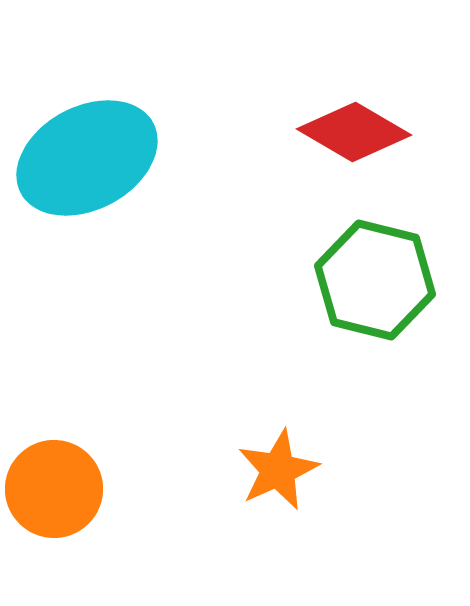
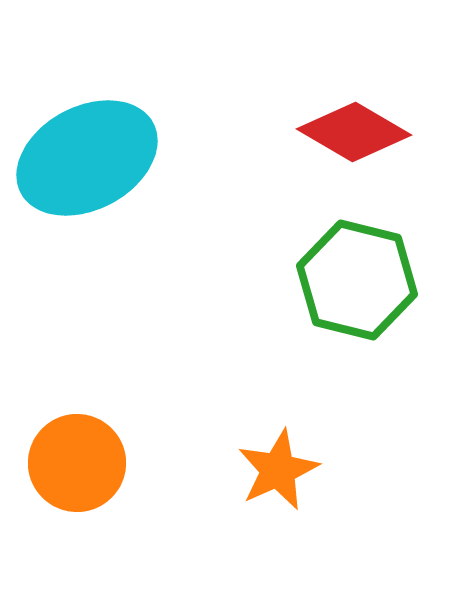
green hexagon: moved 18 px left
orange circle: moved 23 px right, 26 px up
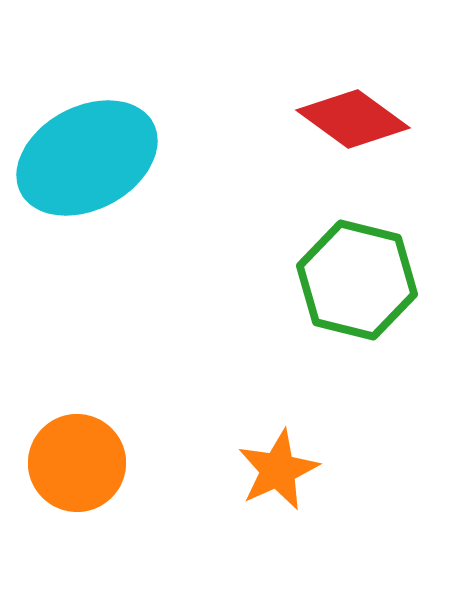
red diamond: moved 1 px left, 13 px up; rotated 6 degrees clockwise
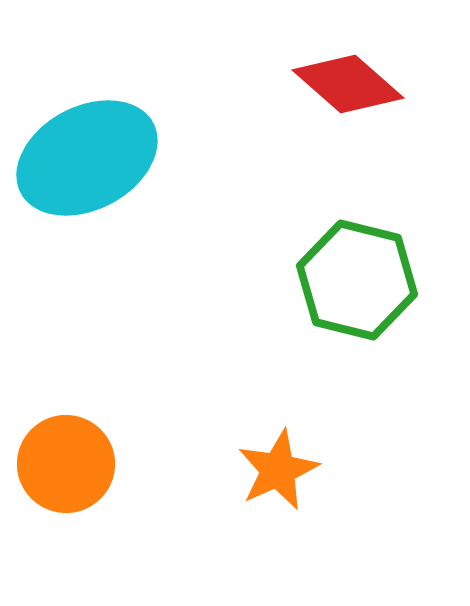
red diamond: moved 5 px left, 35 px up; rotated 5 degrees clockwise
orange circle: moved 11 px left, 1 px down
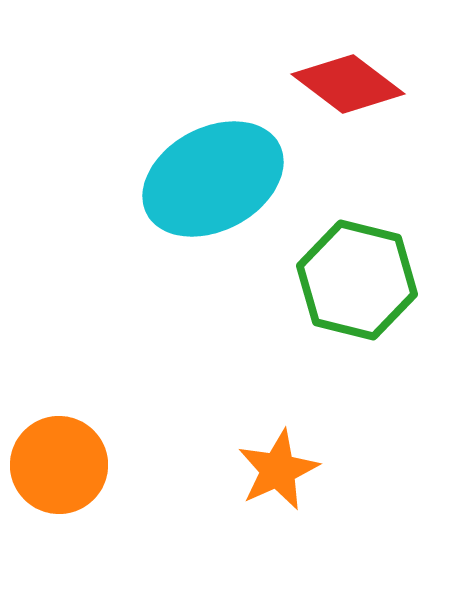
red diamond: rotated 4 degrees counterclockwise
cyan ellipse: moved 126 px right, 21 px down
orange circle: moved 7 px left, 1 px down
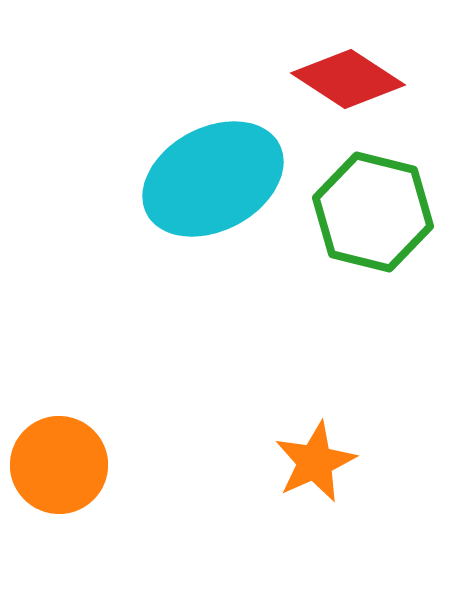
red diamond: moved 5 px up; rotated 4 degrees counterclockwise
green hexagon: moved 16 px right, 68 px up
orange star: moved 37 px right, 8 px up
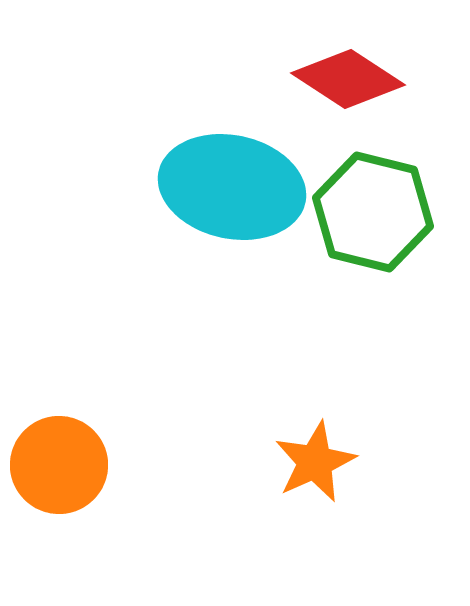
cyan ellipse: moved 19 px right, 8 px down; rotated 40 degrees clockwise
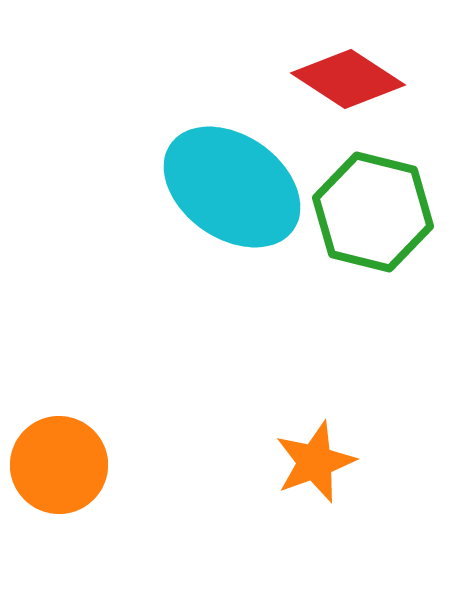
cyan ellipse: rotated 23 degrees clockwise
orange star: rotated 4 degrees clockwise
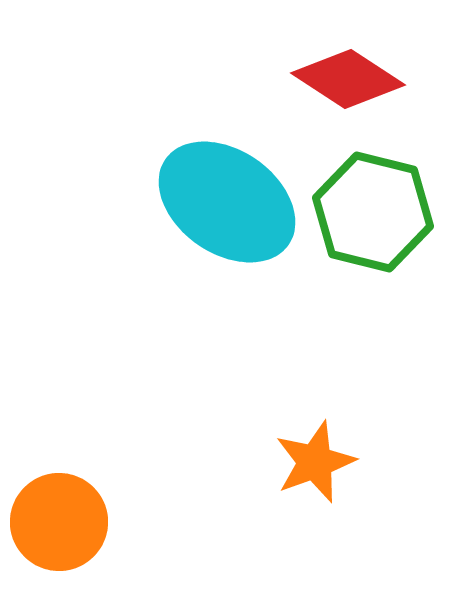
cyan ellipse: moved 5 px left, 15 px down
orange circle: moved 57 px down
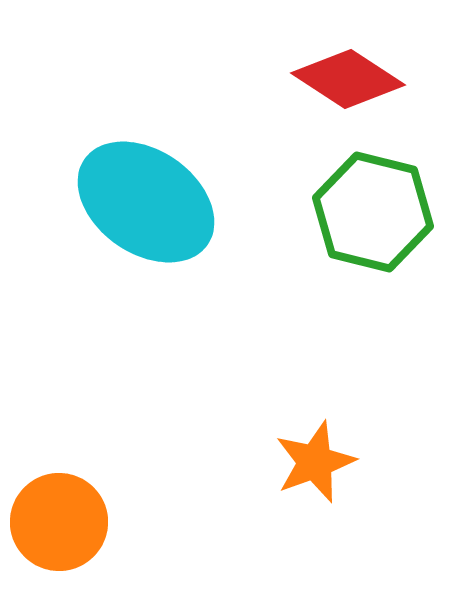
cyan ellipse: moved 81 px left
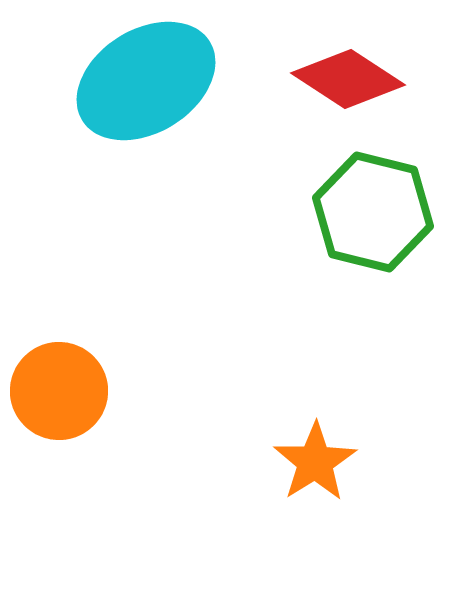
cyan ellipse: moved 121 px up; rotated 67 degrees counterclockwise
orange star: rotated 12 degrees counterclockwise
orange circle: moved 131 px up
